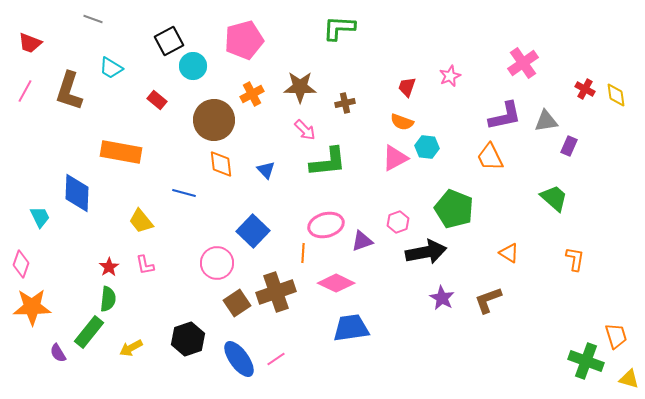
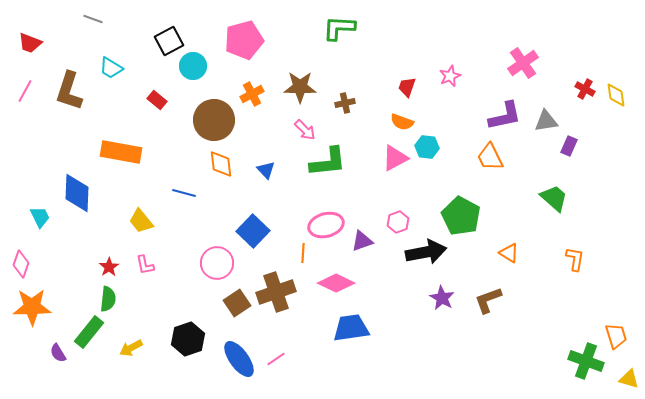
green pentagon at (454, 209): moved 7 px right, 7 px down; rotated 6 degrees clockwise
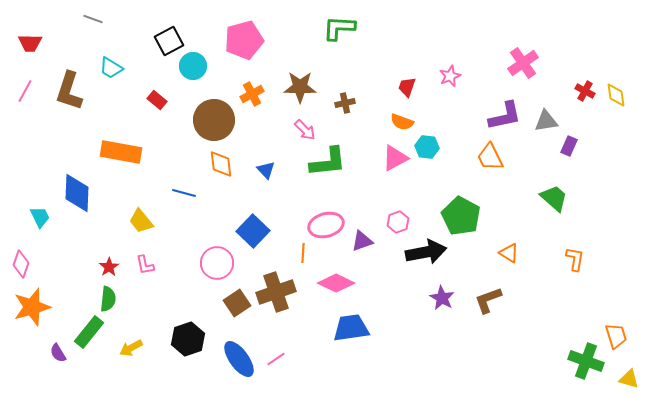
red trapezoid at (30, 43): rotated 20 degrees counterclockwise
red cross at (585, 89): moved 2 px down
orange star at (32, 307): rotated 15 degrees counterclockwise
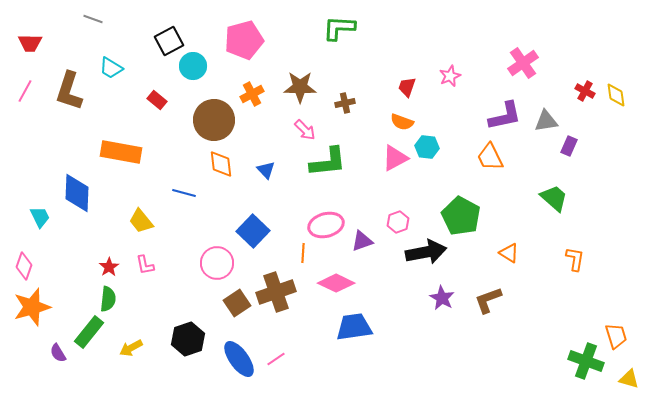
pink diamond at (21, 264): moved 3 px right, 2 px down
blue trapezoid at (351, 328): moved 3 px right, 1 px up
